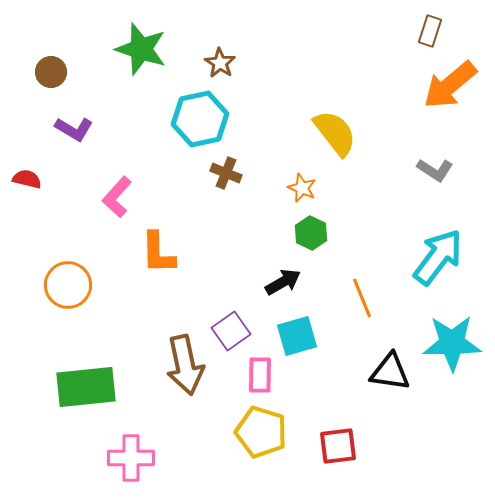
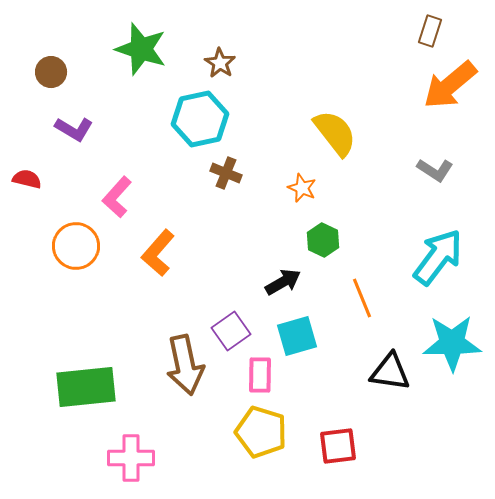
green hexagon: moved 12 px right, 7 px down
orange L-shape: rotated 42 degrees clockwise
orange circle: moved 8 px right, 39 px up
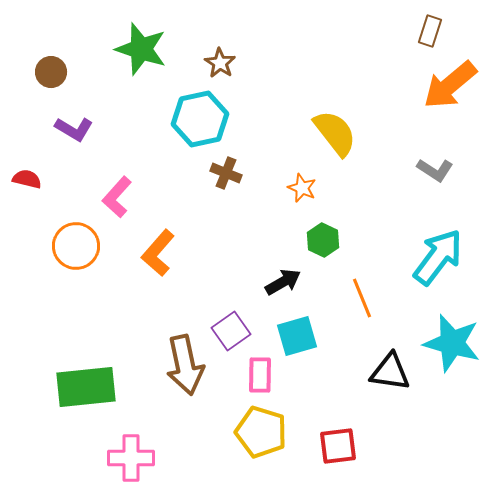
cyan star: rotated 16 degrees clockwise
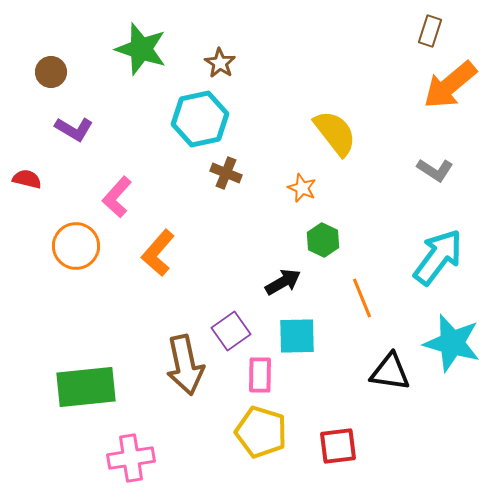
cyan square: rotated 15 degrees clockwise
pink cross: rotated 9 degrees counterclockwise
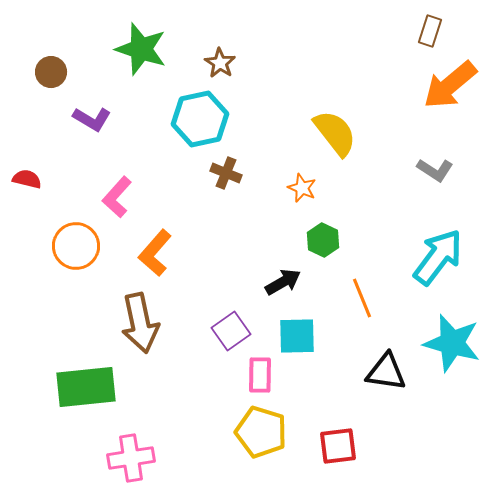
purple L-shape: moved 18 px right, 10 px up
orange L-shape: moved 3 px left
brown arrow: moved 45 px left, 42 px up
black triangle: moved 4 px left
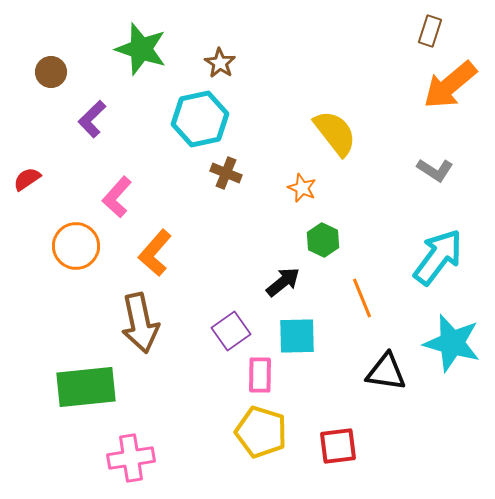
purple L-shape: rotated 105 degrees clockwise
red semicircle: rotated 48 degrees counterclockwise
black arrow: rotated 9 degrees counterclockwise
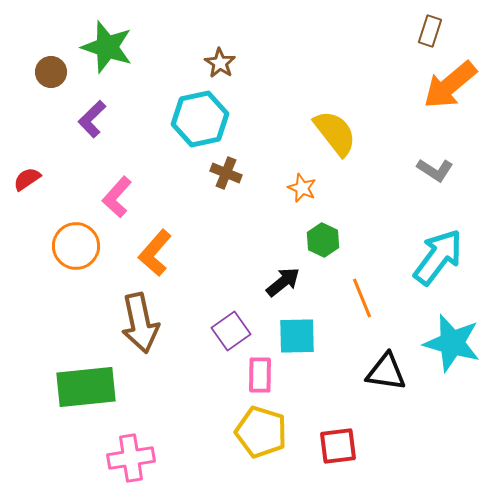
green star: moved 34 px left, 2 px up
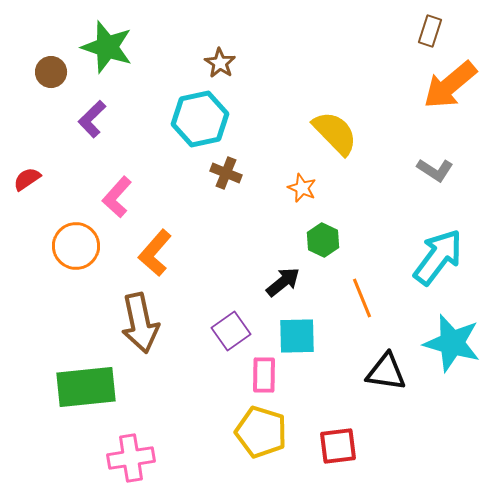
yellow semicircle: rotated 6 degrees counterclockwise
pink rectangle: moved 4 px right
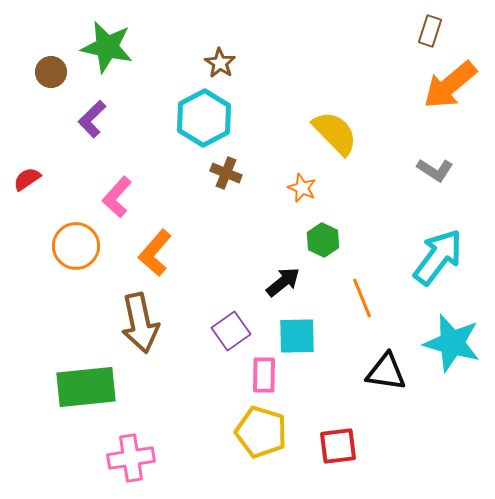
green star: rotated 6 degrees counterclockwise
cyan hexagon: moved 4 px right, 1 px up; rotated 16 degrees counterclockwise
